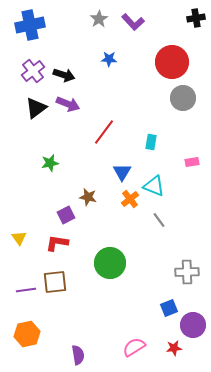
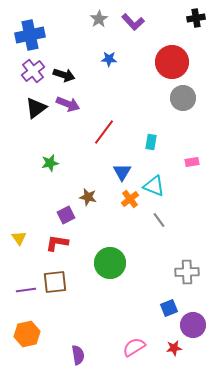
blue cross: moved 10 px down
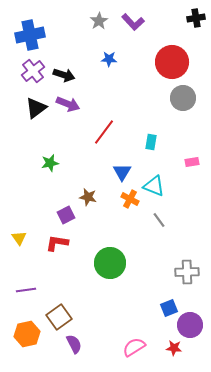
gray star: moved 2 px down
orange cross: rotated 24 degrees counterclockwise
brown square: moved 4 px right, 35 px down; rotated 30 degrees counterclockwise
purple circle: moved 3 px left
red star: rotated 14 degrees clockwise
purple semicircle: moved 4 px left, 11 px up; rotated 18 degrees counterclockwise
